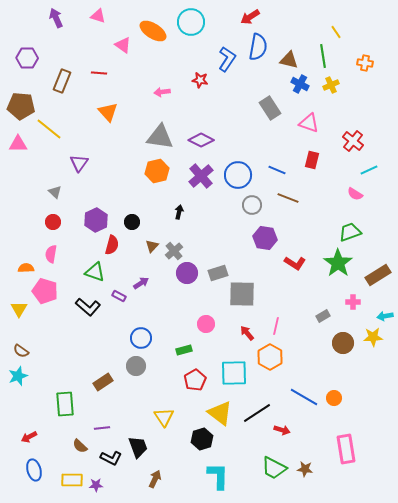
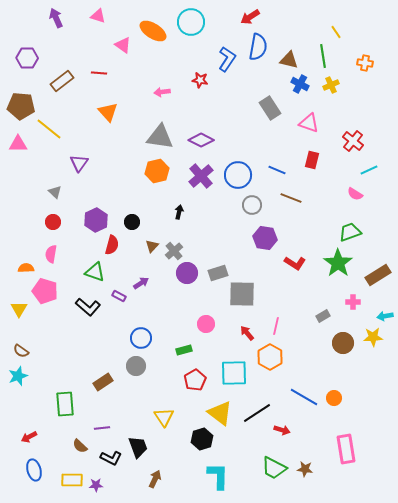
brown rectangle at (62, 81): rotated 30 degrees clockwise
brown line at (288, 198): moved 3 px right
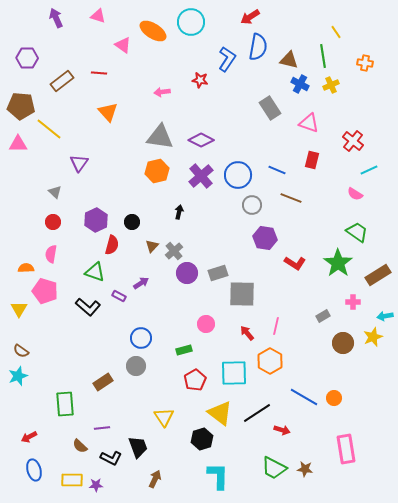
green trapezoid at (350, 232): moved 7 px right; rotated 55 degrees clockwise
yellow star at (373, 337): rotated 18 degrees counterclockwise
orange hexagon at (270, 357): moved 4 px down
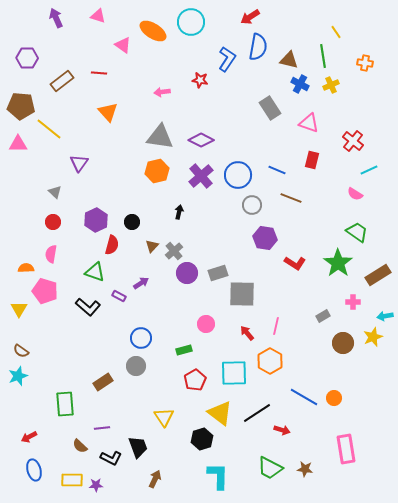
green trapezoid at (274, 468): moved 4 px left
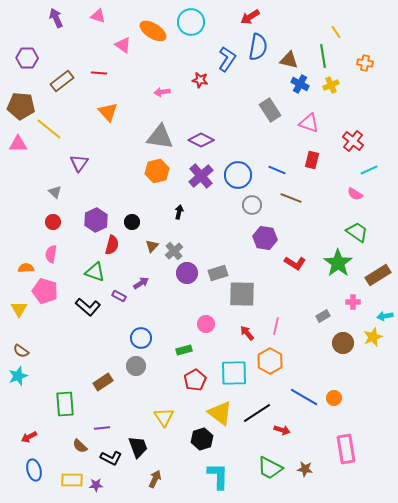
gray rectangle at (270, 108): moved 2 px down
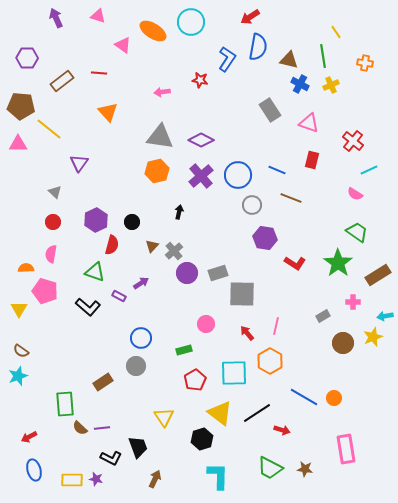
brown semicircle at (80, 446): moved 18 px up
purple star at (96, 485): moved 6 px up; rotated 16 degrees clockwise
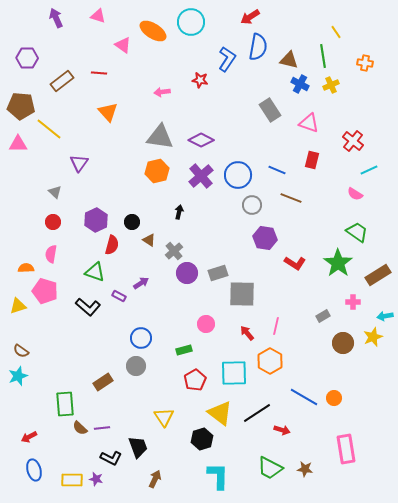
brown triangle at (152, 246): moved 3 px left, 6 px up; rotated 40 degrees counterclockwise
yellow triangle at (19, 309): moved 1 px left, 3 px up; rotated 42 degrees clockwise
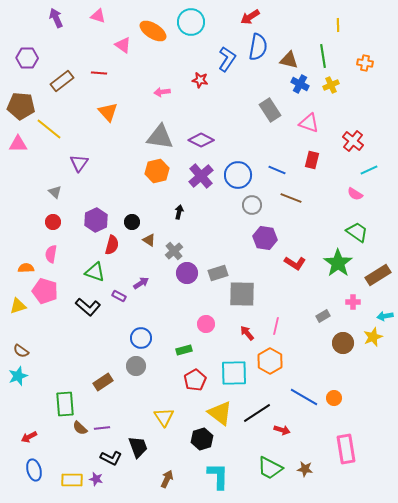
yellow line at (336, 32): moved 2 px right, 7 px up; rotated 32 degrees clockwise
brown arrow at (155, 479): moved 12 px right
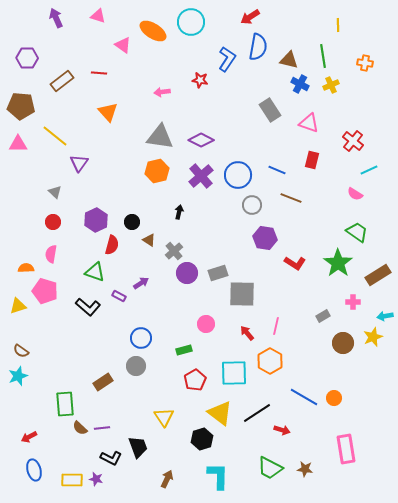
yellow line at (49, 129): moved 6 px right, 7 px down
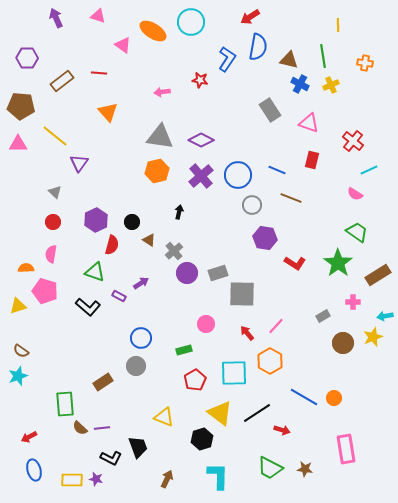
pink line at (276, 326): rotated 30 degrees clockwise
yellow triangle at (164, 417): rotated 35 degrees counterclockwise
